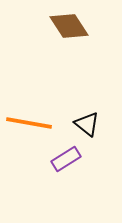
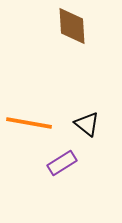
brown diamond: moved 3 px right; rotated 30 degrees clockwise
purple rectangle: moved 4 px left, 4 px down
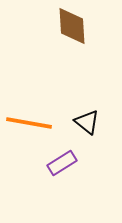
black triangle: moved 2 px up
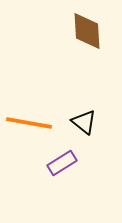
brown diamond: moved 15 px right, 5 px down
black triangle: moved 3 px left
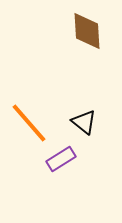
orange line: rotated 39 degrees clockwise
purple rectangle: moved 1 px left, 4 px up
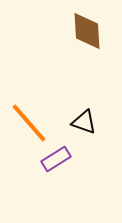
black triangle: rotated 20 degrees counterclockwise
purple rectangle: moved 5 px left
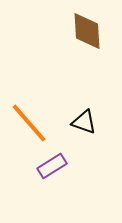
purple rectangle: moved 4 px left, 7 px down
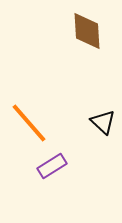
black triangle: moved 19 px right; rotated 24 degrees clockwise
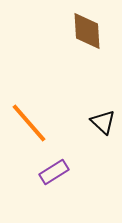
purple rectangle: moved 2 px right, 6 px down
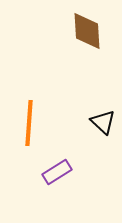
orange line: rotated 45 degrees clockwise
purple rectangle: moved 3 px right
